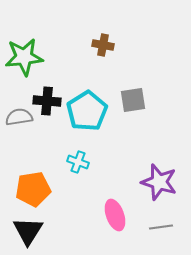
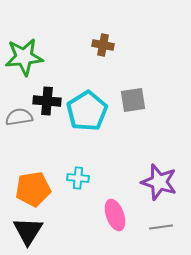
cyan cross: moved 16 px down; rotated 15 degrees counterclockwise
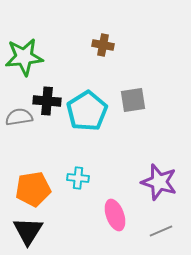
gray line: moved 4 px down; rotated 15 degrees counterclockwise
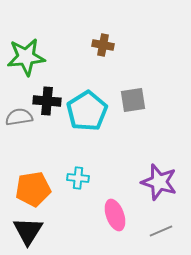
green star: moved 2 px right
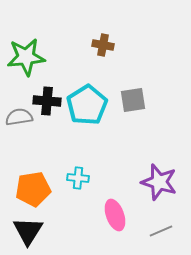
cyan pentagon: moved 6 px up
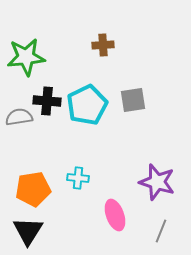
brown cross: rotated 15 degrees counterclockwise
cyan pentagon: rotated 6 degrees clockwise
purple star: moved 2 px left
gray line: rotated 45 degrees counterclockwise
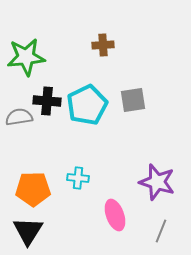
orange pentagon: rotated 8 degrees clockwise
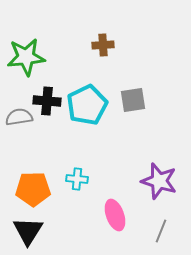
cyan cross: moved 1 px left, 1 px down
purple star: moved 2 px right, 1 px up
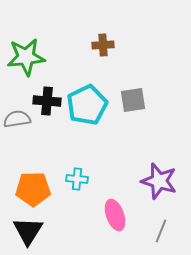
gray semicircle: moved 2 px left, 2 px down
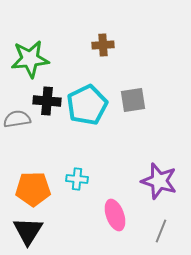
green star: moved 4 px right, 2 px down
